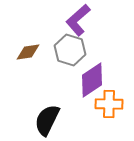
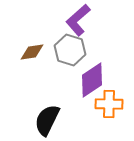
brown diamond: moved 4 px right
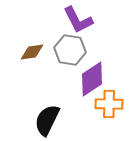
purple L-shape: rotated 76 degrees counterclockwise
gray hexagon: rotated 8 degrees counterclockwise
purple diamond: moved 1 px up
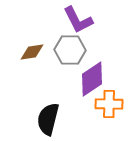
gray hexagon: rotated 8 degrees counterclockwise
black semicircle: moved 1 px right, 1 px up; rotated 12 degrees counterclockwise
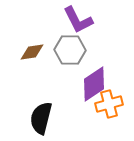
purple diamond: moved 2 px right, 5 px down
orange cross: rotated 16 degrees counterclockwise
black semicircle: moved 7 px left, 1 px up
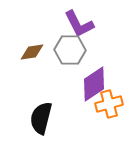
purple L-shape: moved 1 px right, 4 px down
